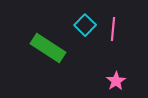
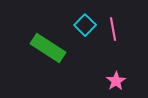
pink line: rotated 15 degrees counterclockwise
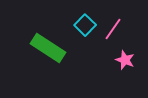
pink line: rotated 45 degrees clockwise
pink star: moved 9 px right, 21 px up; rotated 18 degrees counterclockwise
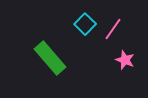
cyan square: moved 1 px up
green rectangle: moved 2 px right, 10 px down; rotated 16 degrees clockwise
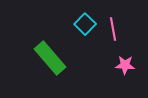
pink line: rotated 45 degrees counterclockwise
pink star: moved 5 px down; rotated 18 degrees counterclockwise
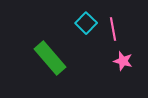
cyan square: moved 1 px right, 1 px up
pink star: moved 2 px left, 4 px up; rotated 12 degrees clockwise
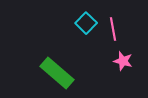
green rectangle: moved 7 px right, 15 px down; rotated 8 degrees counterclockwise
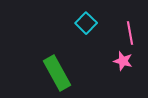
pink line: moved 17 px right, 4 px down
green rectangle: rotated 20 degrees clockwise
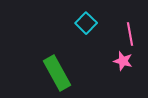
pink line: moved 1 px down
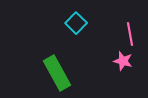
cyan square: moved 10 px left
